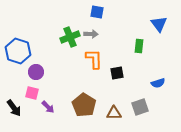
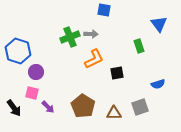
blue square: moved 7 px right, 2 px up
green rectangle: rotated 24 degrees counterclockwise
orange L-shape: rotated 65 degrees clockwise
blue semicircle: moved 1 px down
brown pentagon: moved 1 px left, 1 px down
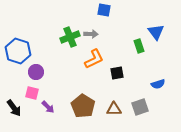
blue triangle: moved 3 px left, 8 px down
brown triangle: moved 4 px up
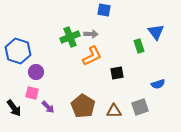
orange L-shape: moved 2 px left, 3 px up
brown triangle: moved 2 px down
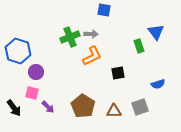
black square: moved 1 px right
